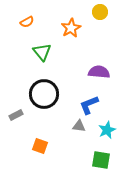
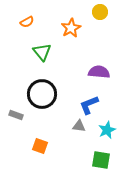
black circle: moved 2 px left
gray rectangle: rotated 48 degrees clockwise
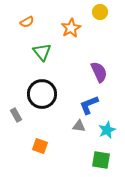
purple semicircle: rotated 60 degrees clockwise
gray rectangle: rotated 40 degrees clockwise
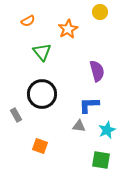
orange semicircle: moved 1 px right, 1 px up
orange star: moved 3 px left, 1 px down
purple semicircle: moved 2 px left, 1 px up; rotated 10 degrees clockwise
blue L-shape: rotated 20 degrees clockwise
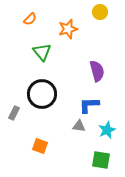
orange semicircle: moved 2 px right, 2 px up; rotated 16 degrees counterclockwise
orange star: rotated 12 degrees clockwise
gray rectangle: moved 2 px left, 2 px up; rotated 56 degrees clockwise
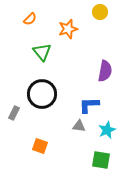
purple semicircle: moved 8 px right; rotated 25 degrees clockwise
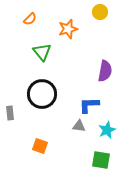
gray rectangle: moved 4 px left; rotated 32 degrees counterclockwise
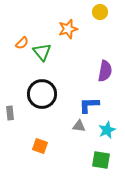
orange semicircle: moved 8 px left, 24 px down
